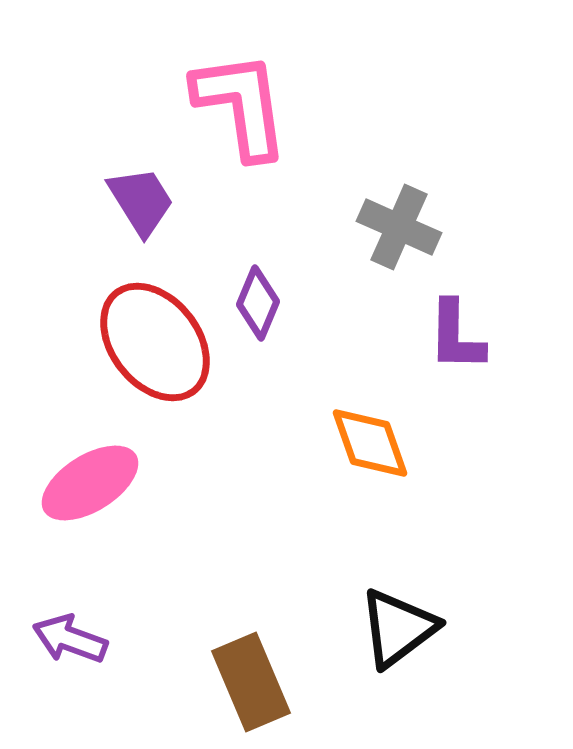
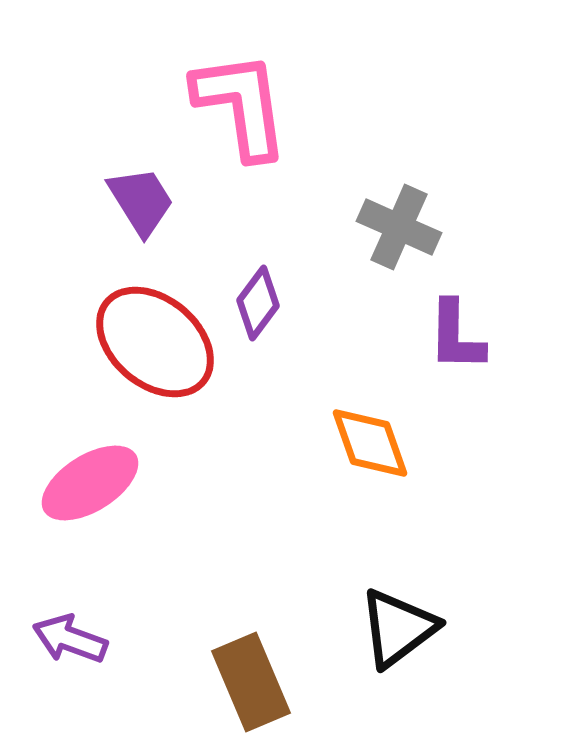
purple diamond: rotated 14 degrees clockwise
red ellipse: rotated 12 degrees counterclockwise
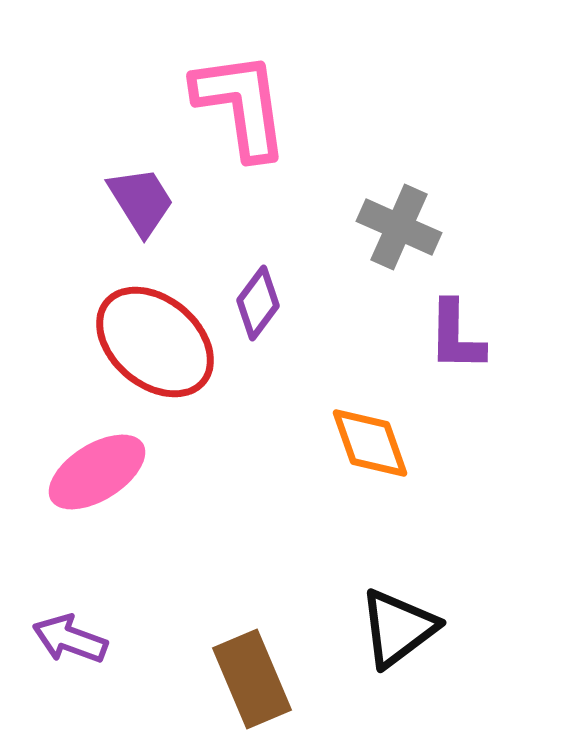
pink ellipse: moved 7 px right, 11 px up
brown rectangle: moved 1 px right, 3 px up
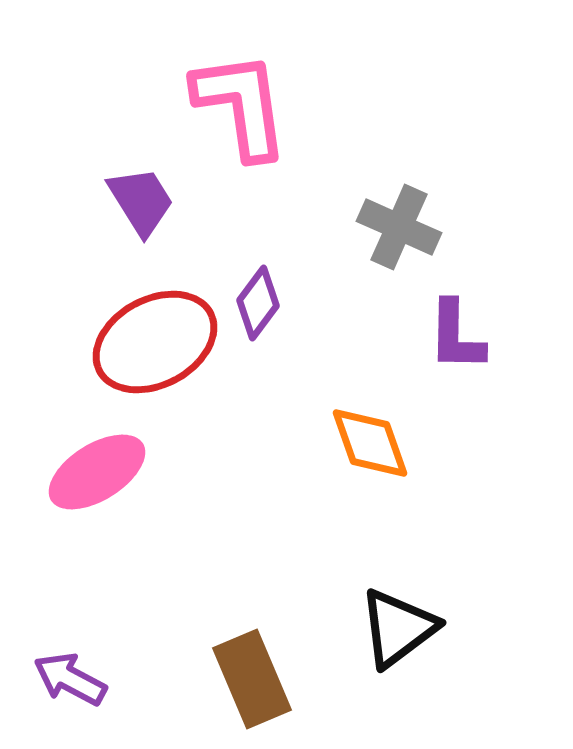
red ellipse: rotated 68 degrees counterclockwise
purple arrow: moved 40 px down; rotated 8 degrees clockwise
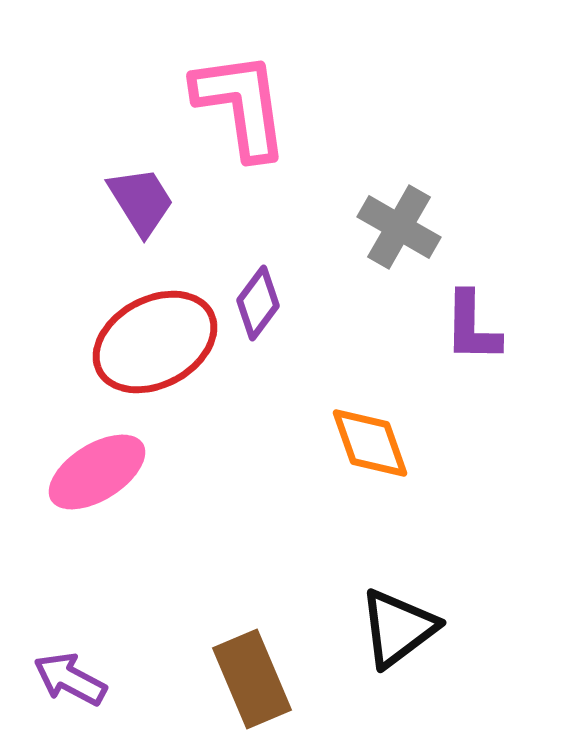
gray cross: rotated 6 degrees clockwise
purple L-shape: moved 16 px right, 9 px up
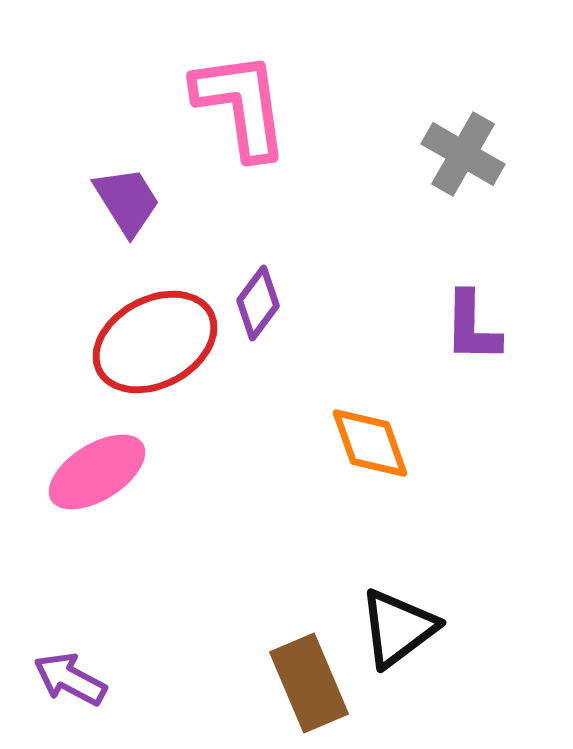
purple trapezoid: moved 14 px left
gray cross: moved 64 px right, 73 px up
brown rectangle: moved 57 px right, 4 px down
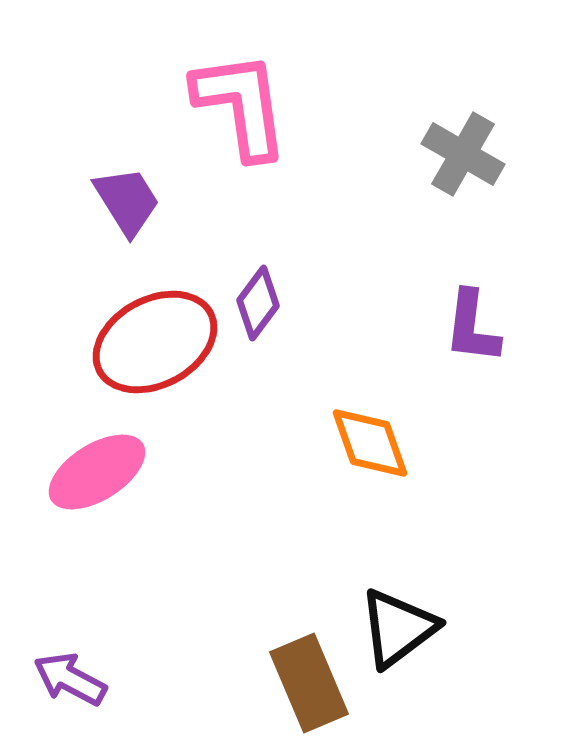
purple L-shape: rotated 6 degrees clockwise
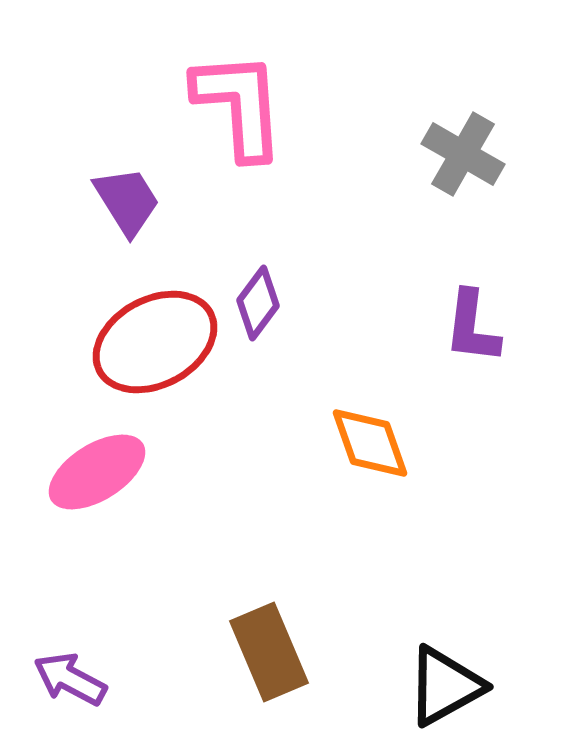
pink L-shape: moved 2 px left; rotated 4 degrees clockwise
black triangle: moved 47 px right, 58 px down; rotated 8 degrees clockwise
brown rectangle: moved 40 px left, 31 px up
